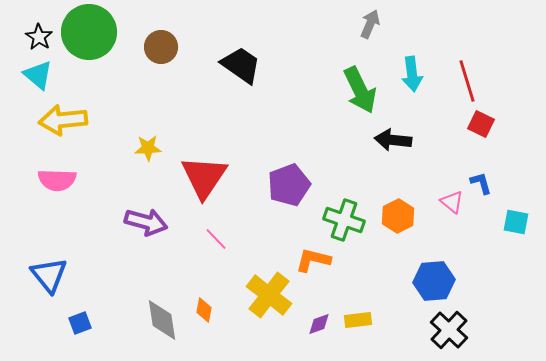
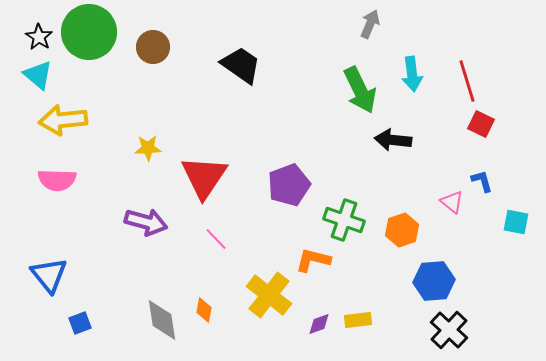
brown circle: moved 8 px left
blue L-shape: moved 1 px right, 2 px up
orange hexagon: moved 4 px right, 14 px down; rotated 8 degrees clockwise
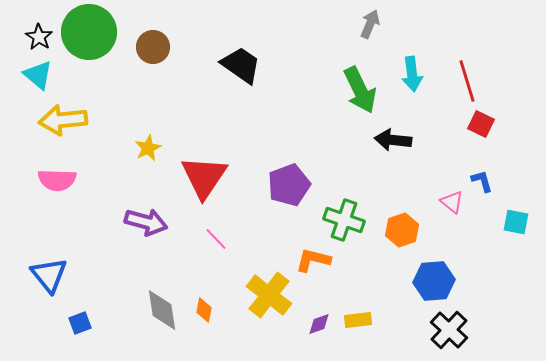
yellow star: rotated 24 degrees counterclockwise
gray diamond: moved 10 px up
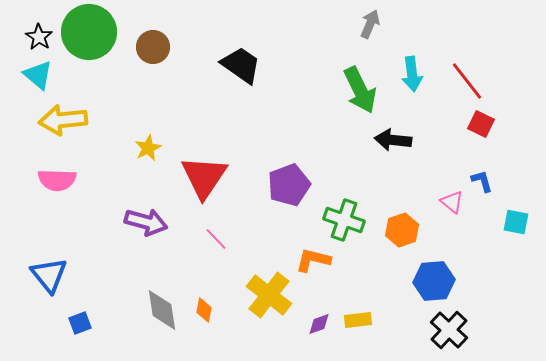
red line: rotated 21 degrees counterclockwise
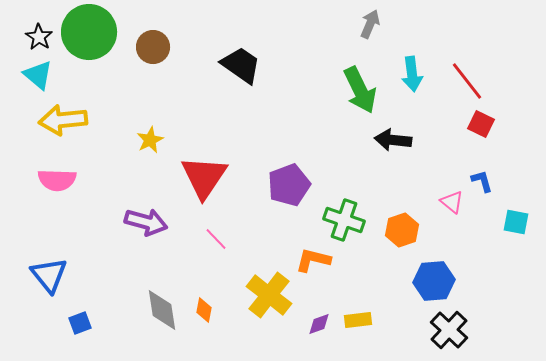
yellow star: moved 2 px right, 8 px up
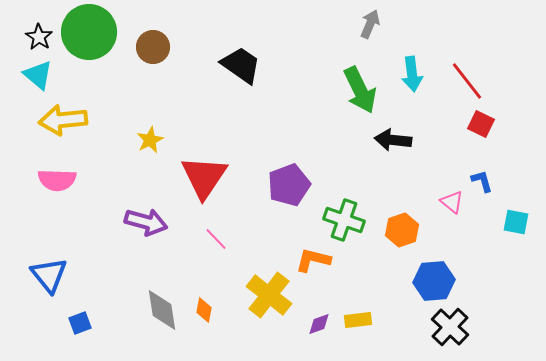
black cross: moved 1 px right, 3 px up
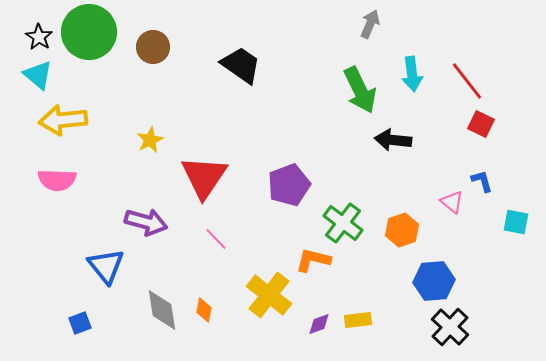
green cross: moved 1 px left, 3 px down; rotated 18 degrees clockwise
blue triangle: moved 57 px right, 9 px up
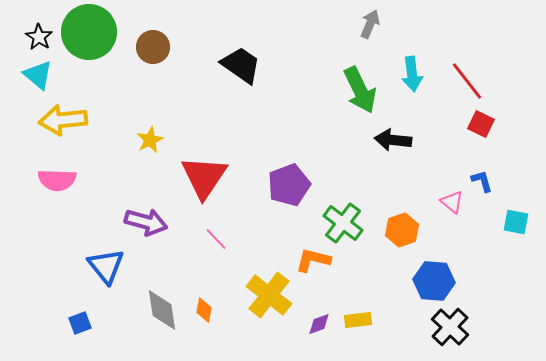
blue hexagon: rotated 9 degrees clockwise
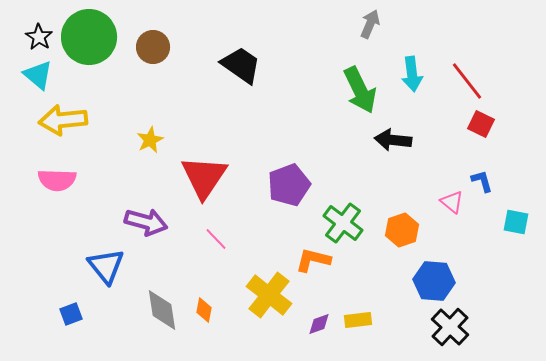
green circle: moved 5 px down
blue square: moved 9 px left, 9 px up
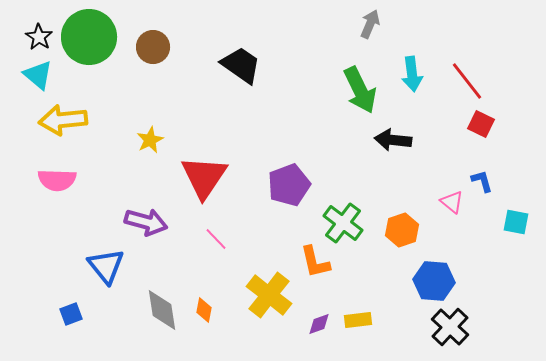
orange L-shape: moved 2 px right, 2 px down; rotated 117 degrees counterclockwise
